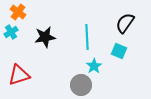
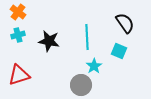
black semicircle: rotated 110 degrees clockwise
cyan cross: moved 7 px right, 3 px down; rotated 16 degrees clockwise
black star: moved 4 px right, 4 px down; rotated 20 degrees clockwise
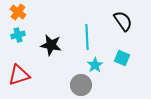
black semicircle: moved 2 px left, 2 px up
black star: moved 2 px right, 4 px down
cyan square: moved 3 px right, 7 px down
cyan star: moved 1 px right, 1 px up
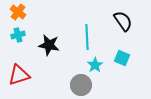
black star: moved 2 px left
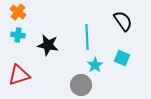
cyan cross: rotated 24 degrees clockwise
black star: moved 1 px left
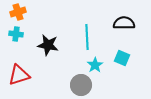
orange cross: rotated 35 degrees clockwise
black semicircle: moved 1 px right, 2 px down; rotated 55 degrees counterclockwise
cyan cross: moved 2 px left, 1 px up
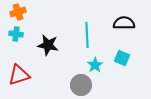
cyan line: moved 2 px up
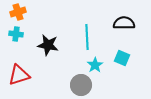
cyan line: moved 2 px down
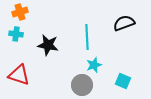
orange cross: moved 2 px right
black semicircle: rotated 20 degrees counterclockwise
cyan square: moved 1 px right, 23 px down
cyan star: moved 1 px left; rotated 14 degrees clockwise
red triangle: rotated 35 degrees clockwise
gray circle: moved 1 px right
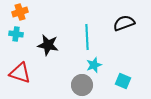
red triangle: moved 1 px right, 2 px up
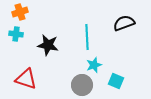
red triangle: moved 6 px right, 6 px down
cyan square: moved 7 px left
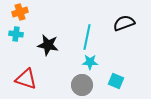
cyan line: rotated 15 degrees clockwise
cyan star: moved 4 px left, 3 px up; rotated 21 degrees clockwise
